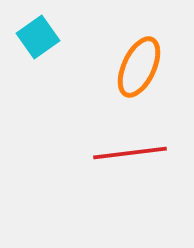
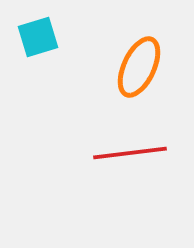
cyan square: rotated 18 degrees clockwise
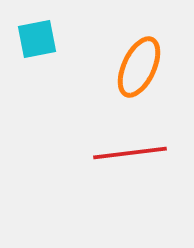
cyan square: moved 1 px left, 2 px down; rotated 6 degrees clockwise
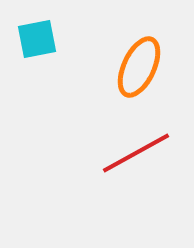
red line: moved 6 px right; rotated 22 degrees counterclockwise
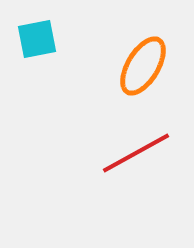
orange ellipse: moved 4 px right, 1 px up; rotated 6 degrees clockwise
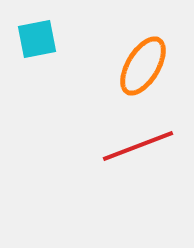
red line: moved 2 px right, 7 px up; rotated 8 degrees clockwise
